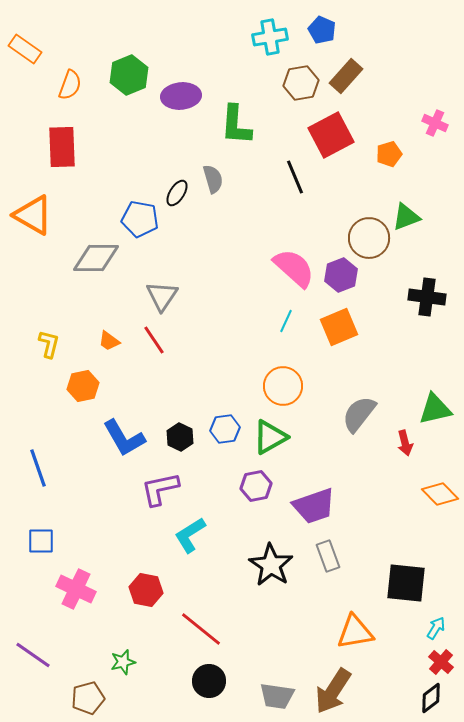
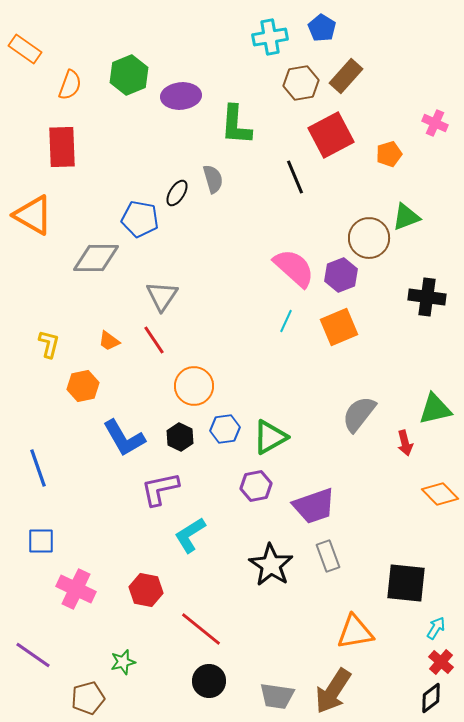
blue pentagon at (322, 30): moved 2 px up; rotated 8 degrees clockwise
orange circle at (283, 386): moved 89 px left
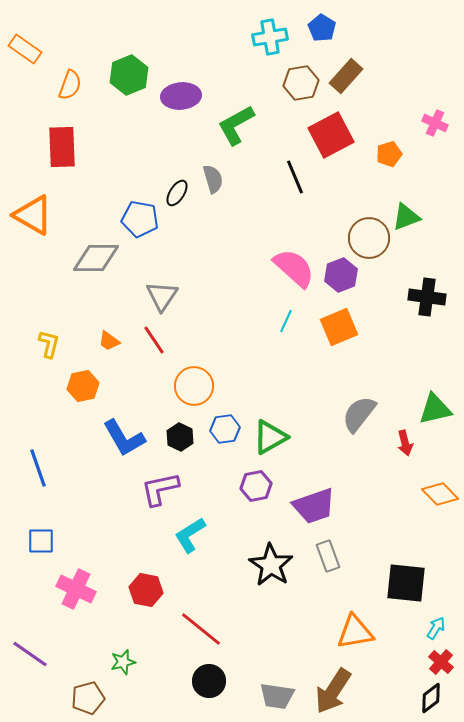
green L-shape at (236, 125): rotated 57 degrees clockwise
purple line at (33, 655): moved 3 px left, 1 px up
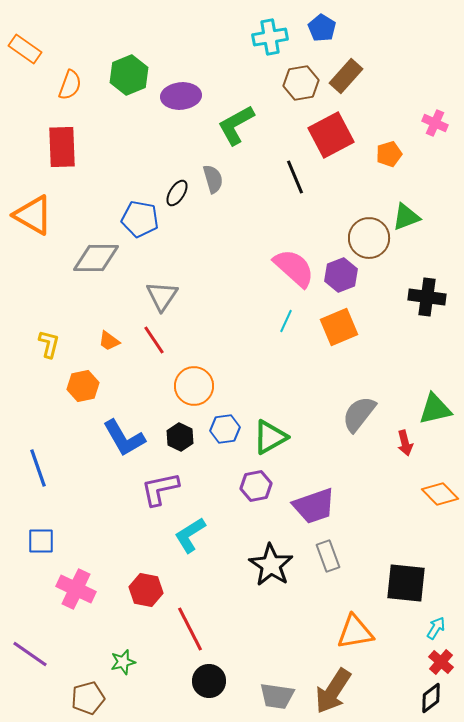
red line at (201, 629): moved 11 px left; rotated 24 degrees clockwise
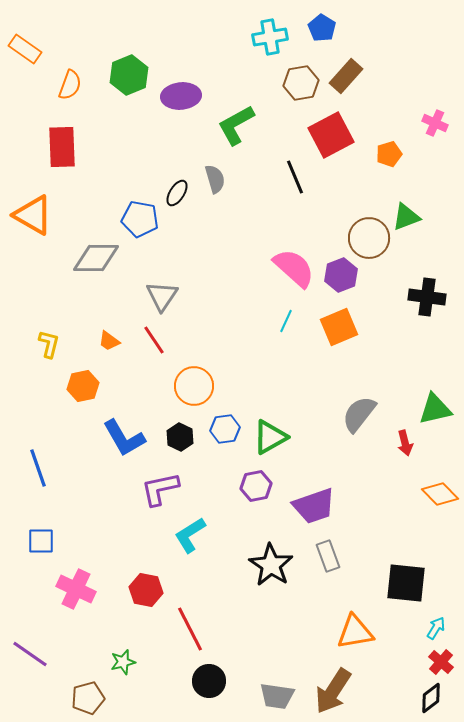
gray semicircle at (213, 179): moved 2 px right
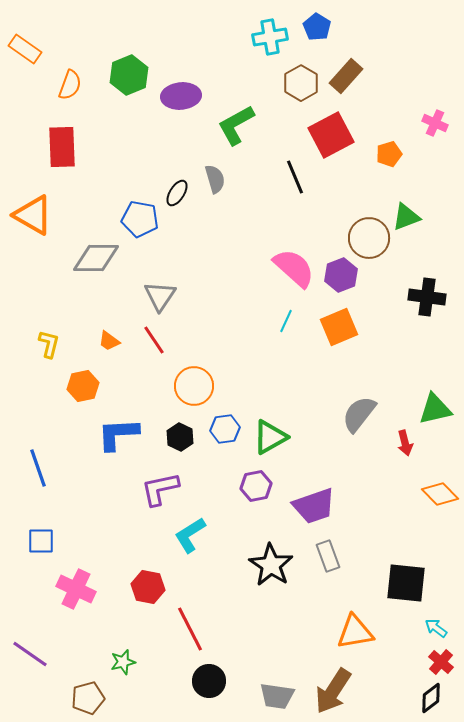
blue pentagon at (322, 28): moved 5 px left, 1 px up
brown hexagon at (301, 83): rotated 20 degrees counterclockwise
gray triangle at (162, 296): moved 2 px left
blue L-shape at (124, 438): moved 6 px left, 4 px up; rotated 117 degrees clockwise
red hexagon at (146, 590): moved 2 px right, 3 px up
cyan arrow at (436, 628): rotated 85 degrees counterclockwise
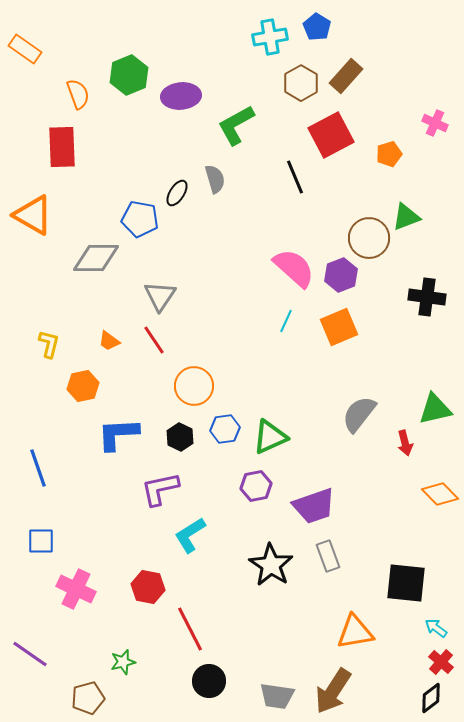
orange semicircle at (70, 85): moved 8 px right, 9 px down; rotated 40 degrees counterclockwise
green triangle at (270, 437): rotated 6 degrees clockwise
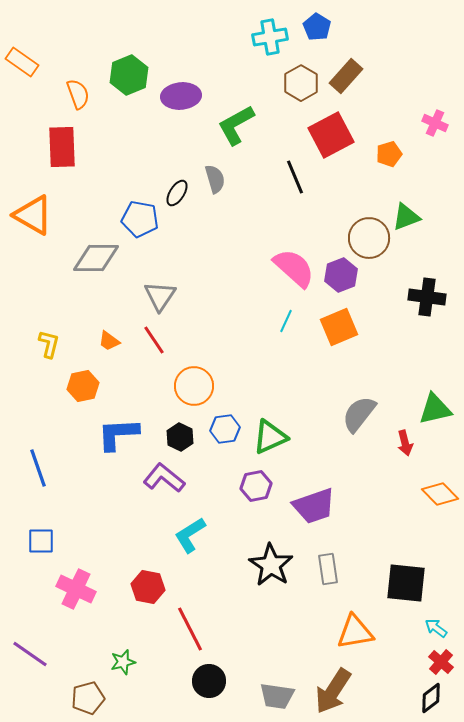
orange rectangle at (25, 49): moved 3 px left, 13 px down
purple L-shape at (160, 489): moved 4 px right, 11 px up; rotated 51 degrees clockwise
gray rectangle at (328, 556): moved 13 px down; rotated 12 degrees clockwise
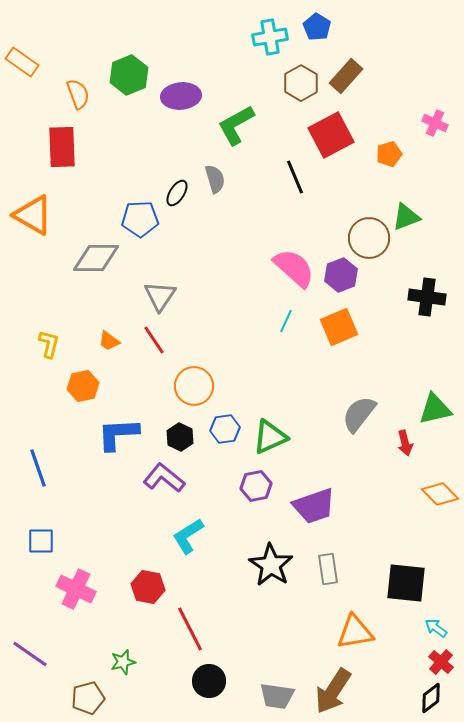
blue pentagon at (140, 219): rotated 12 degrees counterclockwise
cyan L-shape at (190, 535): moved 2 px left, 1 px down
